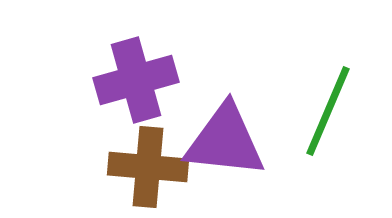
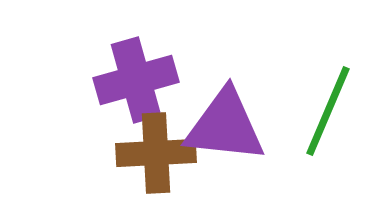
purple triangle: moved 15 px up
brown cross: moved 8 px right, 14 px up; rotated 8 degrees counterclockwise
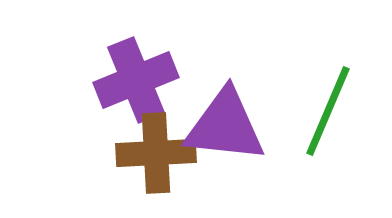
purple cross: rotated 6 degrees counterclockwise
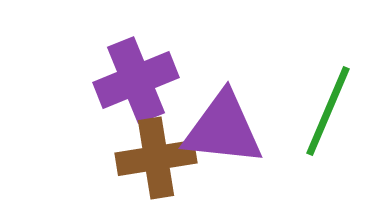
purple triangle: moved 2 px left, 3 px down
brown cross: moved 5 px down; rotated 6 degrees counterclockwise
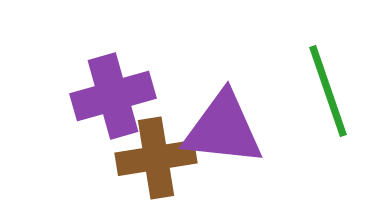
purple cross: moved 23 px left, 16 px down; rotated 6 degrees clockwise
green line: moved 20 px up; rotated 42 degrees counterclockwise
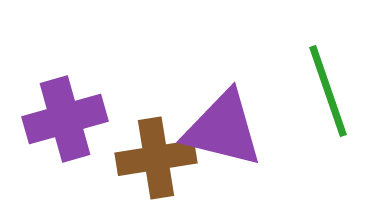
purple cross: moved 48 px left, 23 px down
purple triangle: rotated 8 degrees clockwise
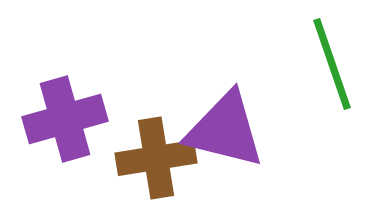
green line: moved 4 px right, 27 px up
purple triangle: moved 2 px right, 1 px down
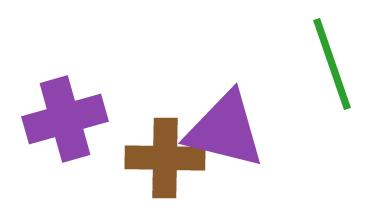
brown cross: moved 9 px right; rotated 10 degrees clockwise
